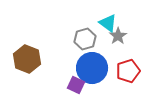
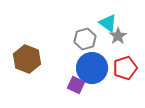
red pentagon: moved 3 px left, 3 px up
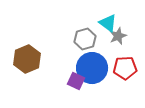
gray star: rotated 12 degrees clockwise
brown hexagon: rotated 16 degrees clockwise
red pentagon: rotated 15 degrees clockwise
purple square: moved 4 px up
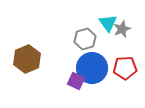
cyan triangle: rotated 18 degrees clockwise
gray star: moved 4 px right, 7 px up
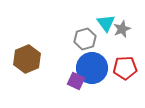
cyan triangle: moved 2 px left
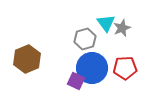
gray star: moved 1 px up
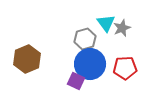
blue circle: moved 2 px left, 4 px up
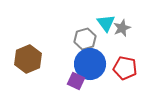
brown hexagon: moved 1 px right
red pentagon: rotated 15 degrees clockwise
